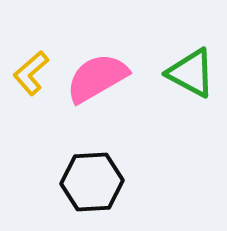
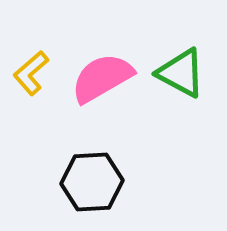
green triangle: moved 10 px left
pink semicircle: moved 5 px right
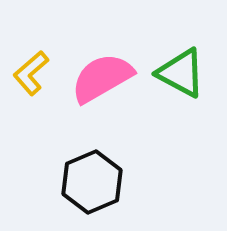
black hexagon: rotated 20 degrees counterclockwise
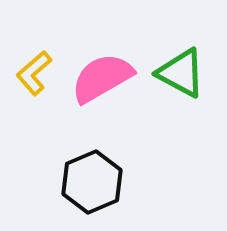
yellow L-shape: moved 3 px right
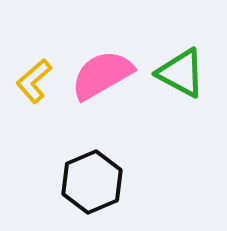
yellow L-shape: moved 8 px down
pink semicircle: moved 3 px up
